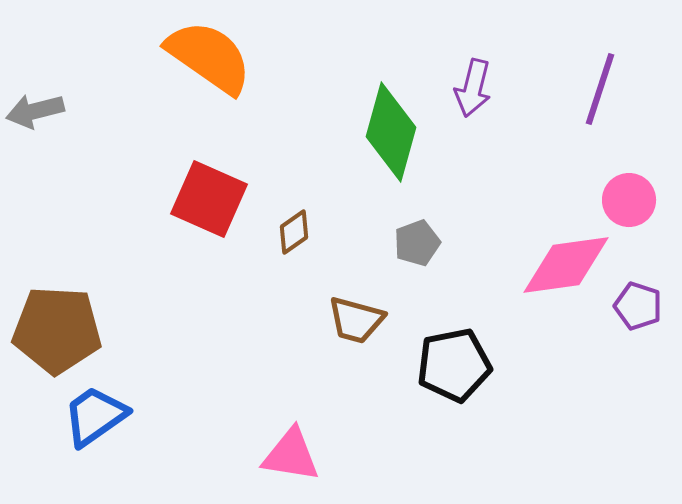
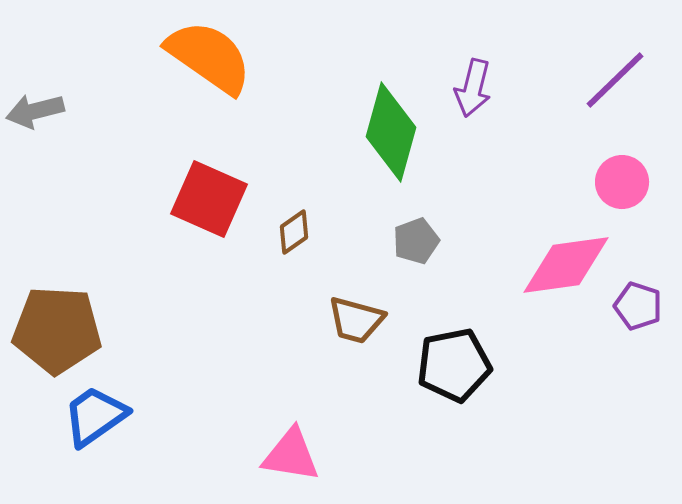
purple line: moved 15 px right, 9 px up; rotated 28 degrees clockwise
pink circle: moved 7 px left, 18 px up
gray pentagon: moved 1 px left, 2 px up
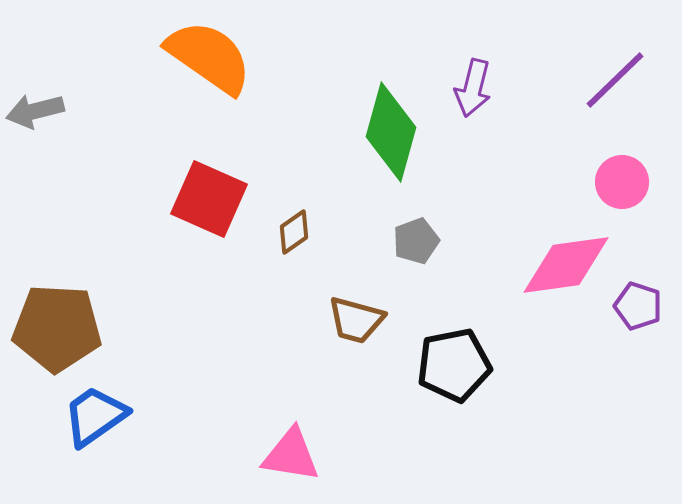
brown pentagon: moved 2 px up
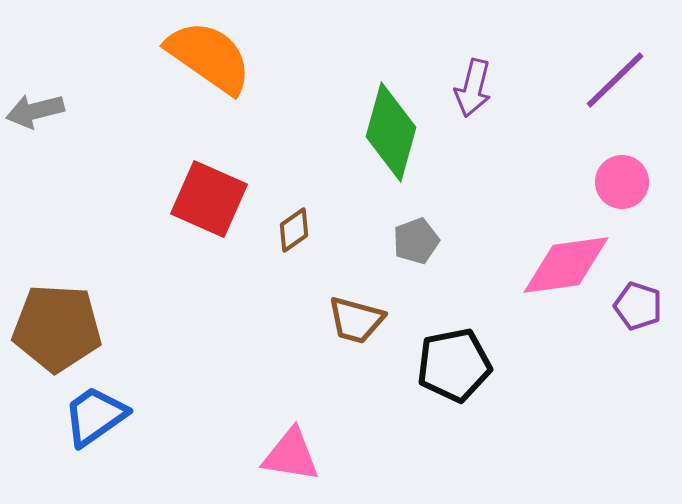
brown diamond: moved 2 px up
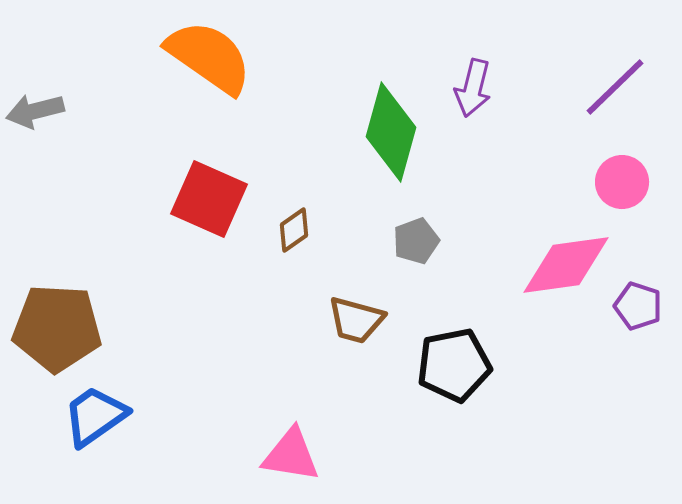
purple line: moved 7 px down
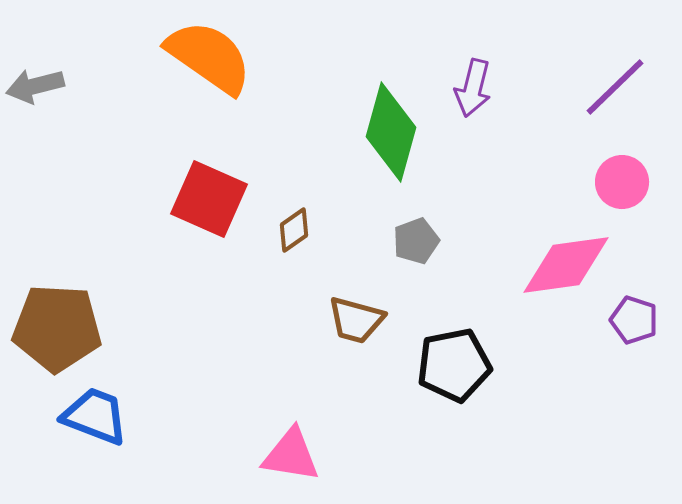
gray arrow: moved 25 px up
purple pentagon: moved 4 px left, 14 px down
blue trapezoid: rotated 56 degrees clockwise
